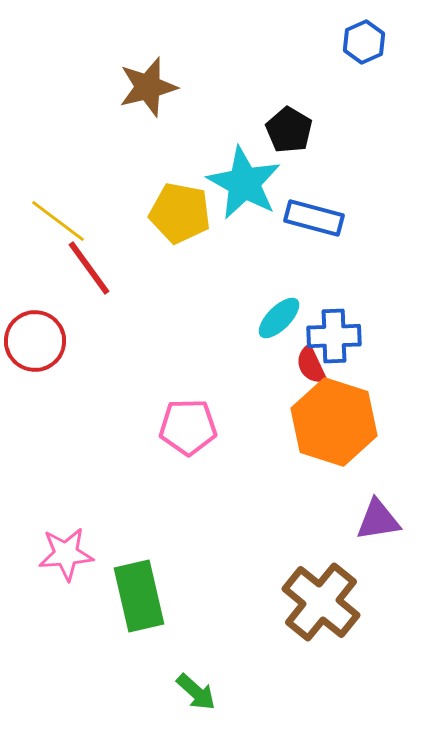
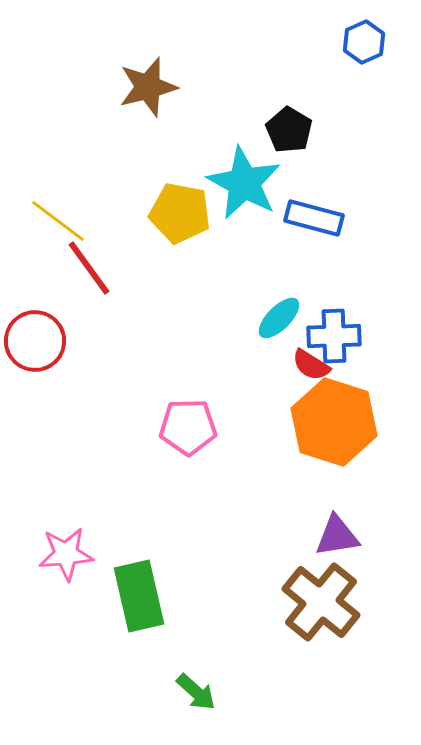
red semicircle: rotated 33 degrees counterclockwise
purple triangle: moved 41 px left, 16 px down
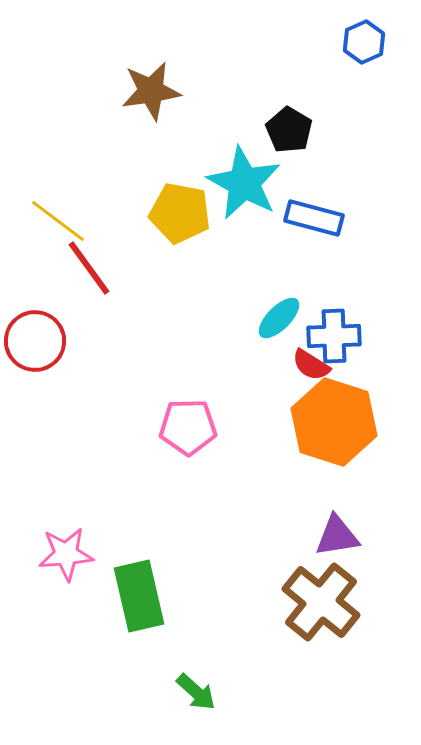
brown star: moved 3 px right, 4 px down; rotated 6 degrees clockwise
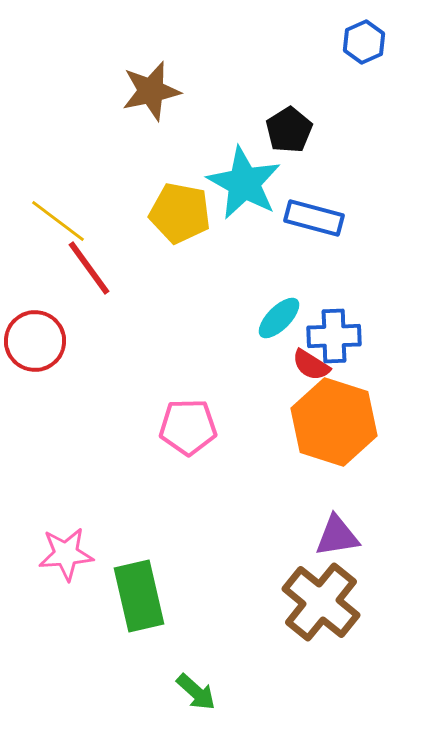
brown star: rotated 4 degrees counterclockwise
black pentagon: rotated 9 degrees clockwise
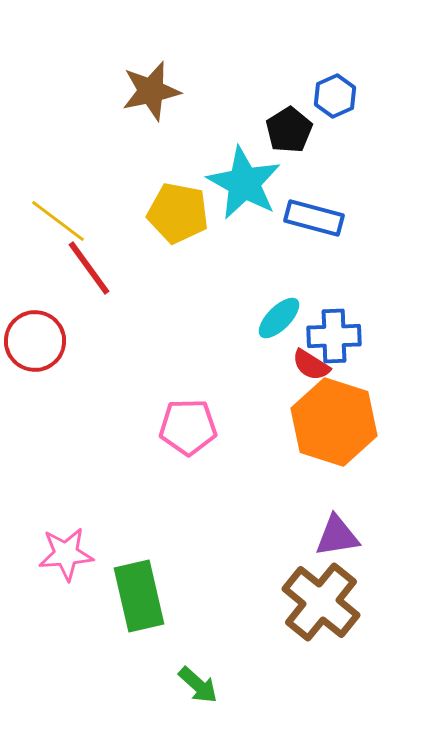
blue hexagon: moved 29 px left, 54 px down
yellow pentagon: moved 2 px left
green arrow: moved 2 px right, 7 px up
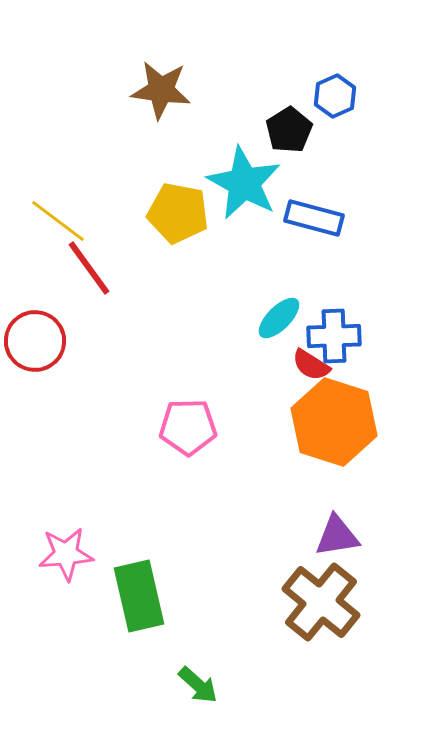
brown star: moved 10 px right, 1 px up; rotated 20 degrees clockwise
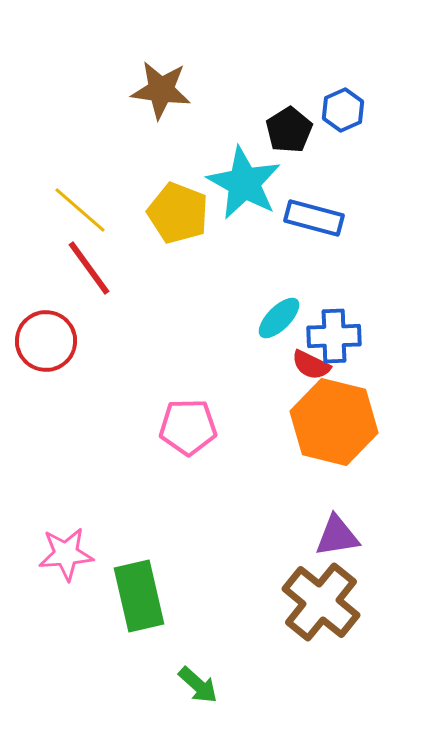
blue hexagon: moved 8 px right, 14 px down
yellow pentagon: rotated 10 degrees clockwise
yellow line: moved 22 px right, 11 px up; rotated 4 degrees clockwise
red circle: moved 11 px right
red semicircle: rotated 6 degrees counterclockwise
orange hexagon: rotated 4 degrees counterclockwise
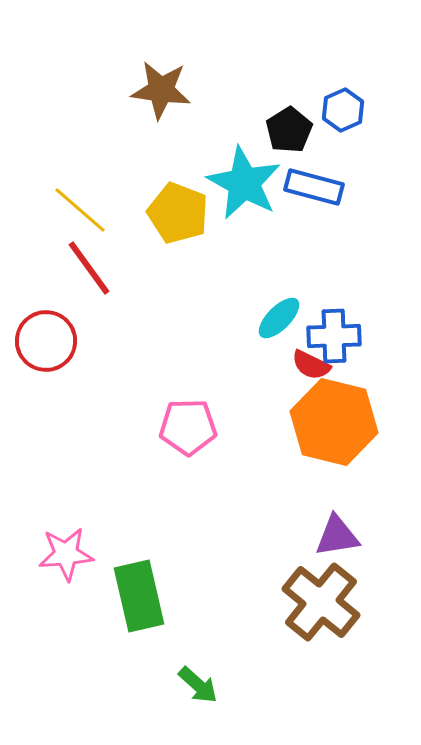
blue rectangle: moved 31 px up
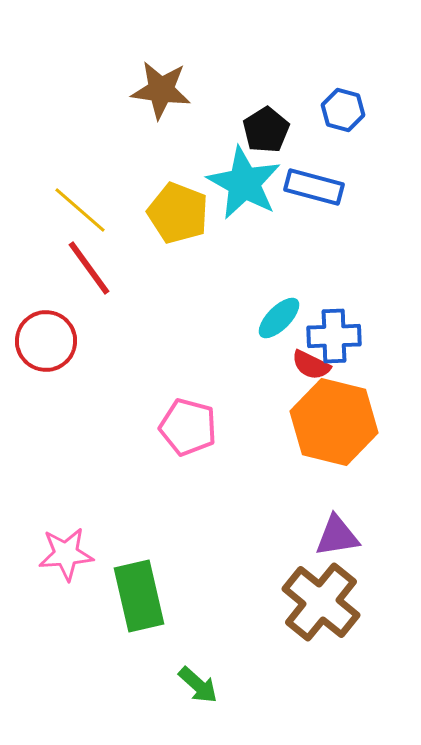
blue hexagon: rotated 21 degrees counterclockwise
black pentagon: moved 23 px left
pink pentagon: rotated 16 degrees clockwise
